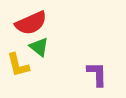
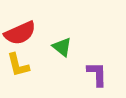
red semicircle: moved 11 px left, 10 px down
green triangle: moved 23 px right
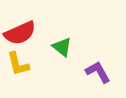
yellow L-shape: moved 1 px up
purple L-shape: moved 1 px right, 2 px up; rotated 28 degrees counterclockwise
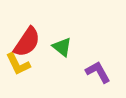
red semicircle: moved 7 px right, 9 px down; rotated 32 degrees counterclockwise
yellow L-shape: rotated 12 degrees counterclockwise
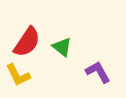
yellow L-shape: moved 11 px down
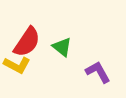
yellow L-shape: moved 1 px left, 10 px up; rotated 36 degrees counterclockwise
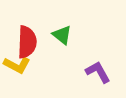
red semicircle: rotated 32 degrees counterclockwise
green triangle: moved 12 px up
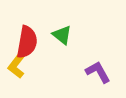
red semicircle: rotated 8 degrees clockwise
yellow L-shape: rotated 100 degrees clockwise
